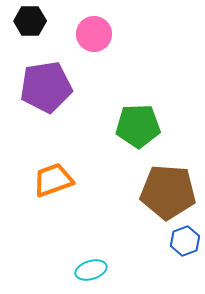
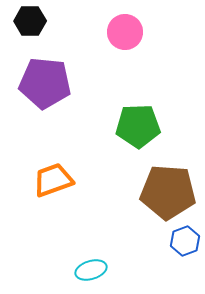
pink circle: moved 31 px right, 2 px up
purple pentagon: moved 1 px left, 4 px up; rotated 15 degrees clockwise
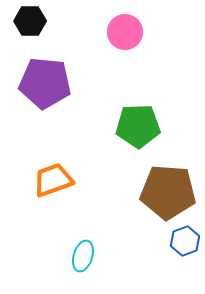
cyan ellipse: moved 8 px left, 14 px up; rotated 56 degrees counterclockwise
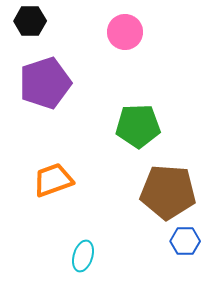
purple pentagon: rotated 24 degrees counterclockwise
blue hexagon: rotated 20 degrees clockwise
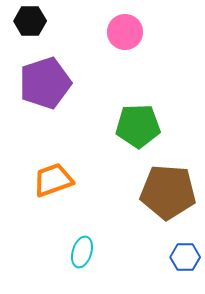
blue hexagon: moved 16 px down
cyan ellipse: moved 1 px left, 4 px up
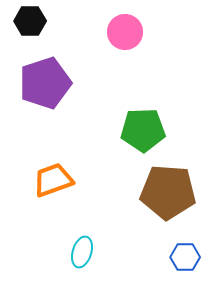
green pentagon: moved 5 px right, 4 px down
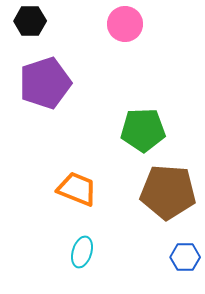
pink circle: moved 8 px up
orange trapezoid: moved 24 px right, 9 px down; rotated 42 degrees clockwise
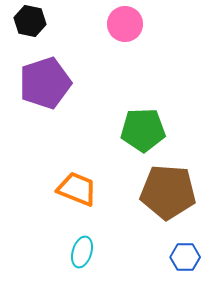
black hexagon: rotated 12 degrees clockwise
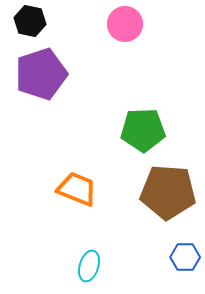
purple pentagon: moved 4 px left, 9 px up
cyan ellipse: moved 7 px right, 14 px down
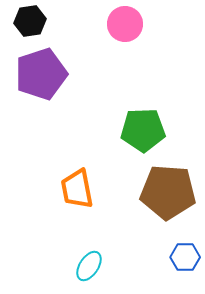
black hexagon: rotated 20 degrees counterclockwise
orange trapezoid: rotated 123 degrees counterclockwise
cyan ellipse: rotated 16 degrees clockwise
